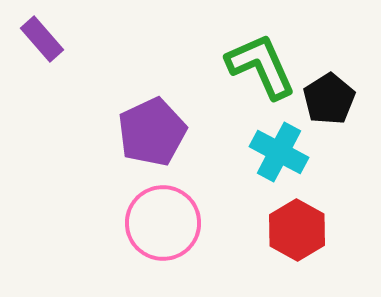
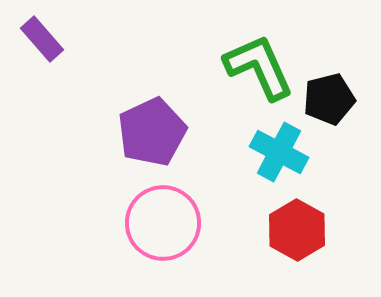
green L-shape: moved 2 px left, 1 px down
black pentagon: rotated 18 degrees clockwise
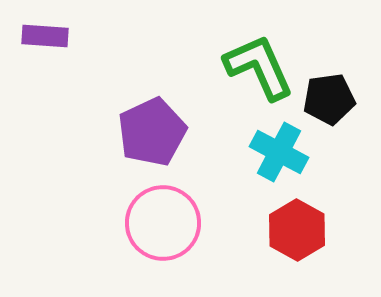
purple rectangle: moved 3 px right, 3 px up; rotated 45 degrees counterclockwise
black pentagon: rotated 6 degrees clockwise
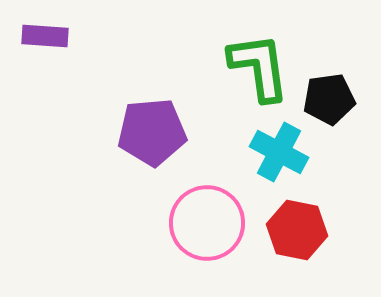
green L-shape: rotated 16 degrees clockwise
purple pentagon: rotated 20 degrees clockwise
pink circle: moved 44 px right
red hexagon: rotated 18 degrees counterclockwise
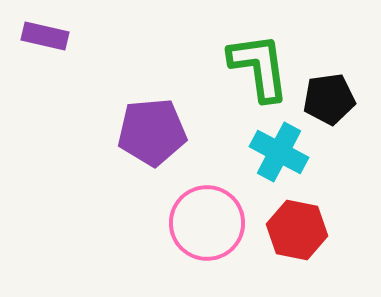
purple rectangle: rotated 9 degrees clockwise
